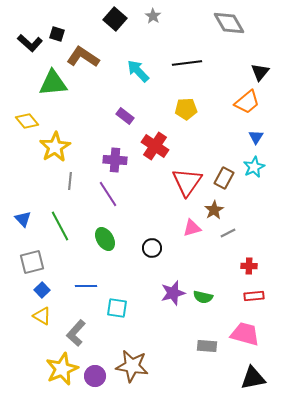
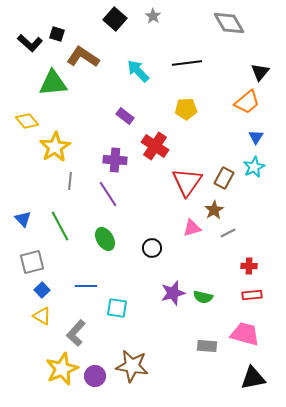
red rectangle at (254, 296): moved 2 px left, 1 px up
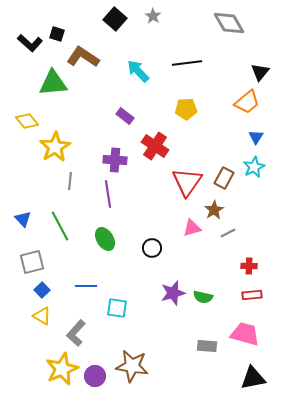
purple line at (108, 194): rotated 24 degrees clockwise
